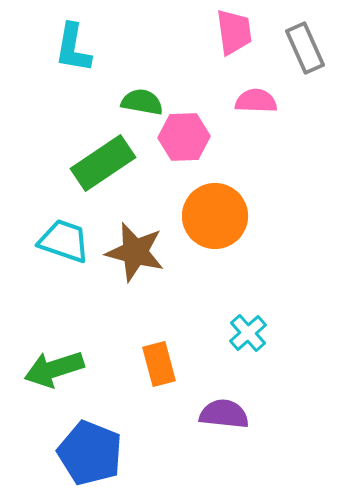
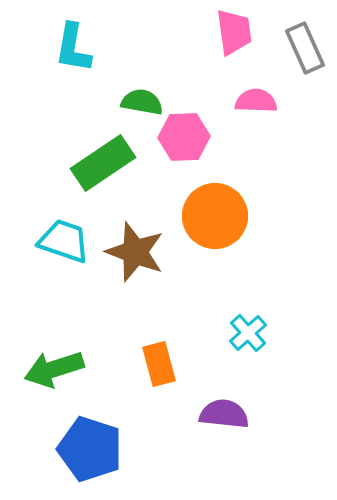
brown star: rotated 6 degrees clockwise
blue pentagon: moved 4 px up; rotated 4 degrees counterclockwise
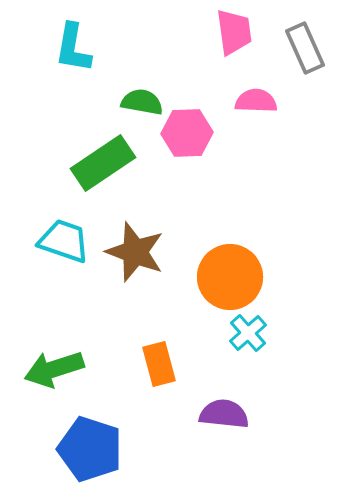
pink hexagon: moved 3 px right, 4 px up
orange circle: moved 15 px right, 61 px down
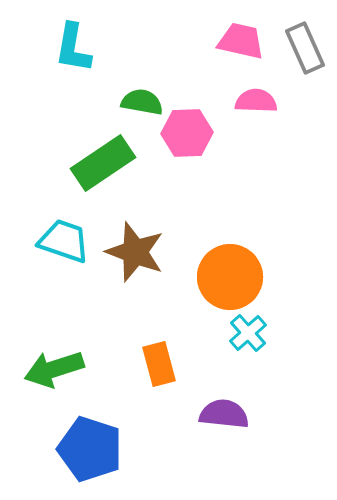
pink trapezoid: moved 7 px right, 9 px down; rotated 69 degrees counterclockwise
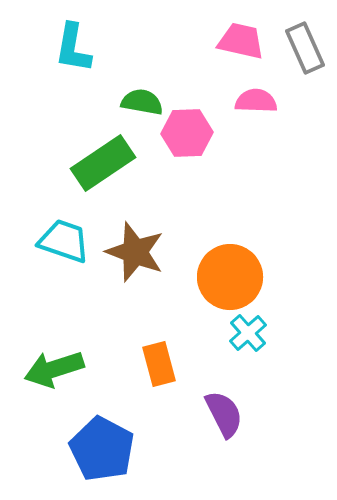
purple semicircle: rotated 57 degrees clockwise
blue pentagon: moved 12 px right; rotated 10 degrees clockwise
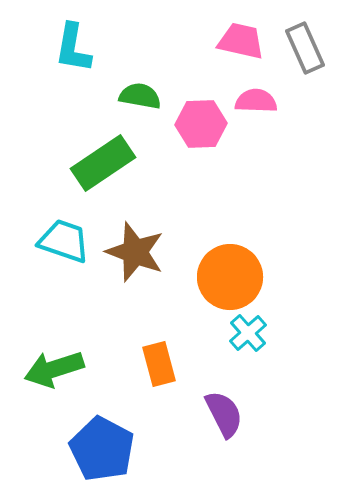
green semicircle: moved 2 px left, 6 px up
pink hexagon: moved 14 px right, 9 px up
